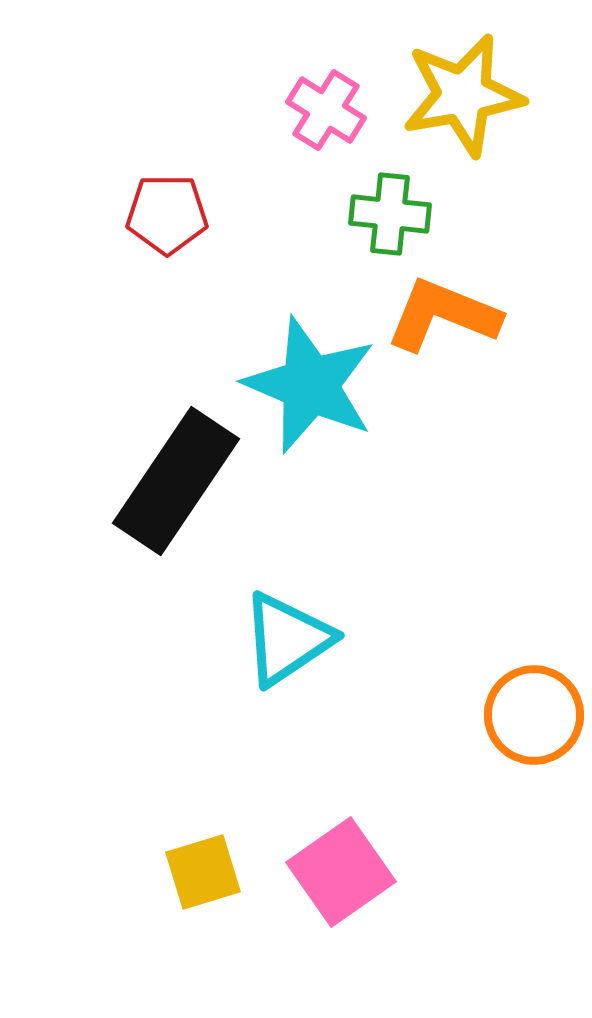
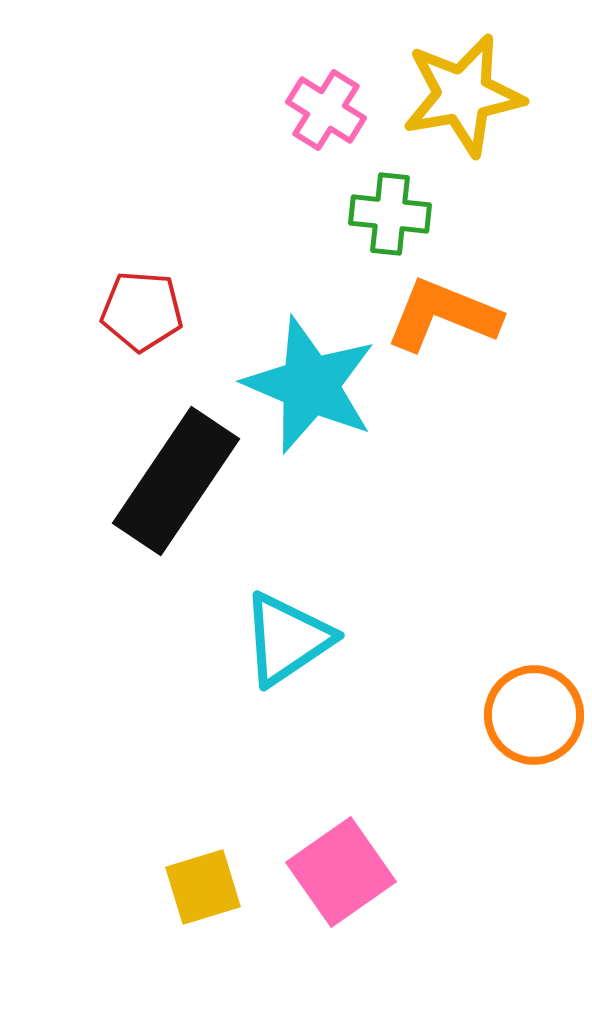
red pentagon: moved 25 px left, 97 px down; rotated 4 degrees clockwise
yellow square: moved 15 px down
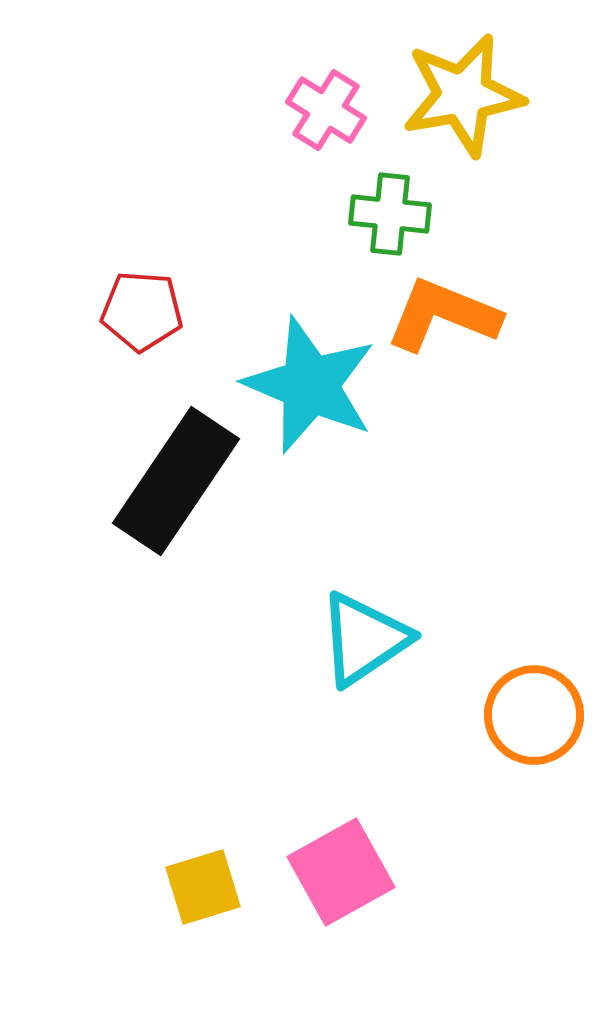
cyan triangle: moved 77 px right
pink square: rotated 6 degrees clockwise
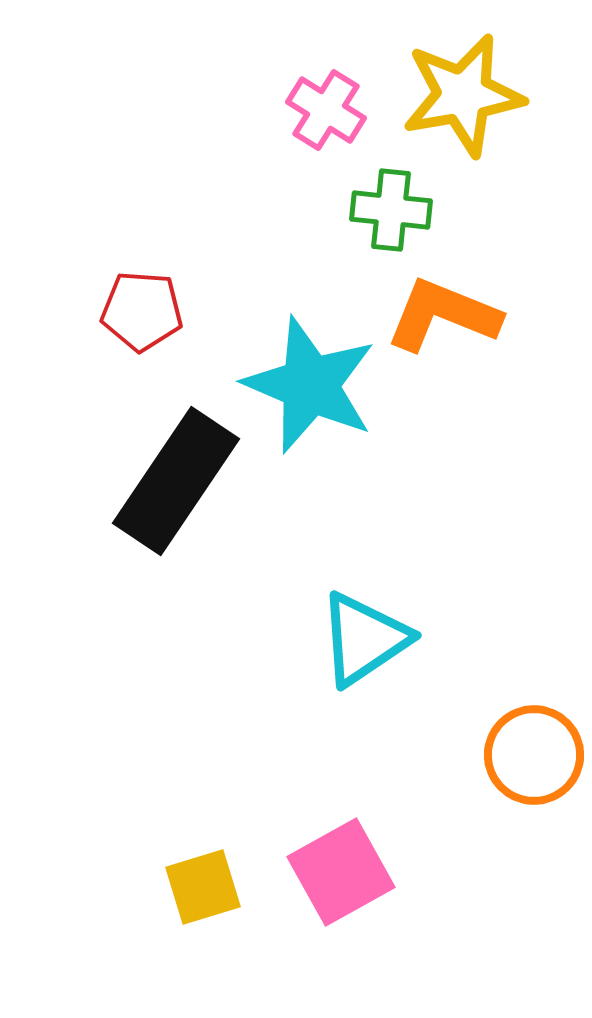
green cross: moved 1 px right, 4 px up
orange circle: moved 40 px down
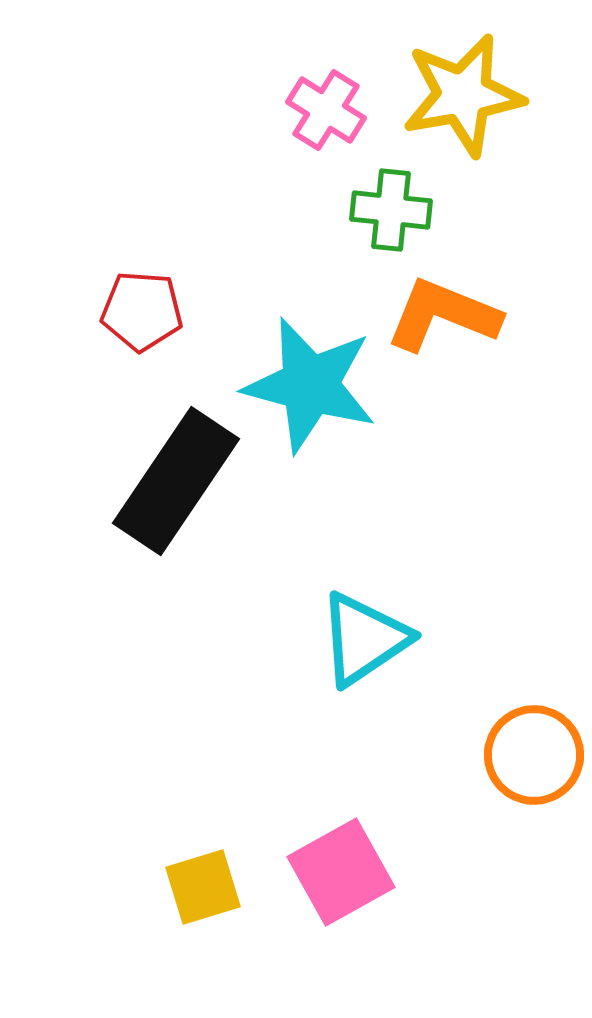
cyan star: rotated 8 degrees counterclockwise
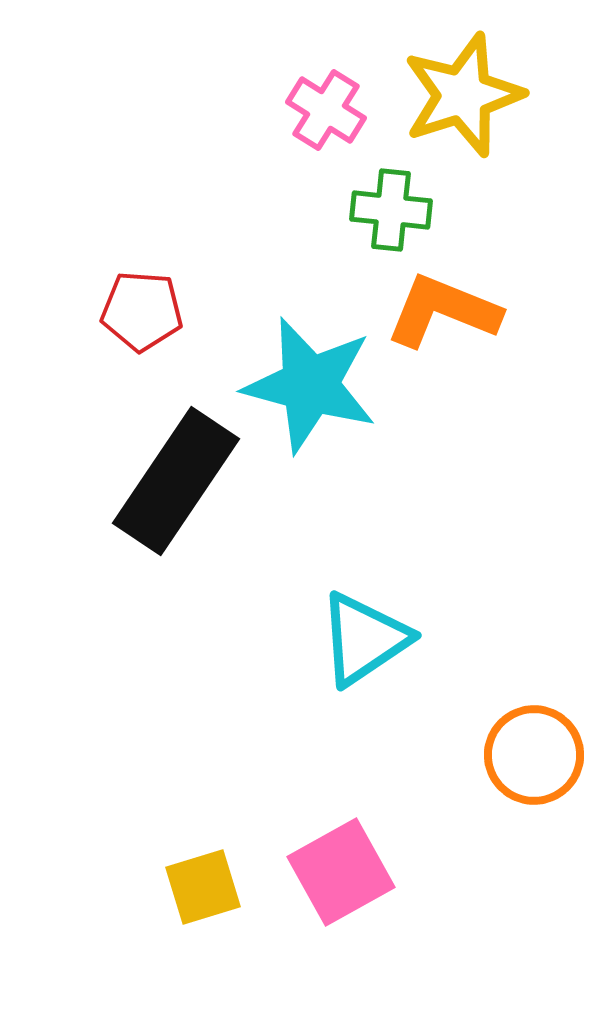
yellow star: rotated 8 degrees counterclockwise
orange L-shape: moved 4 px up
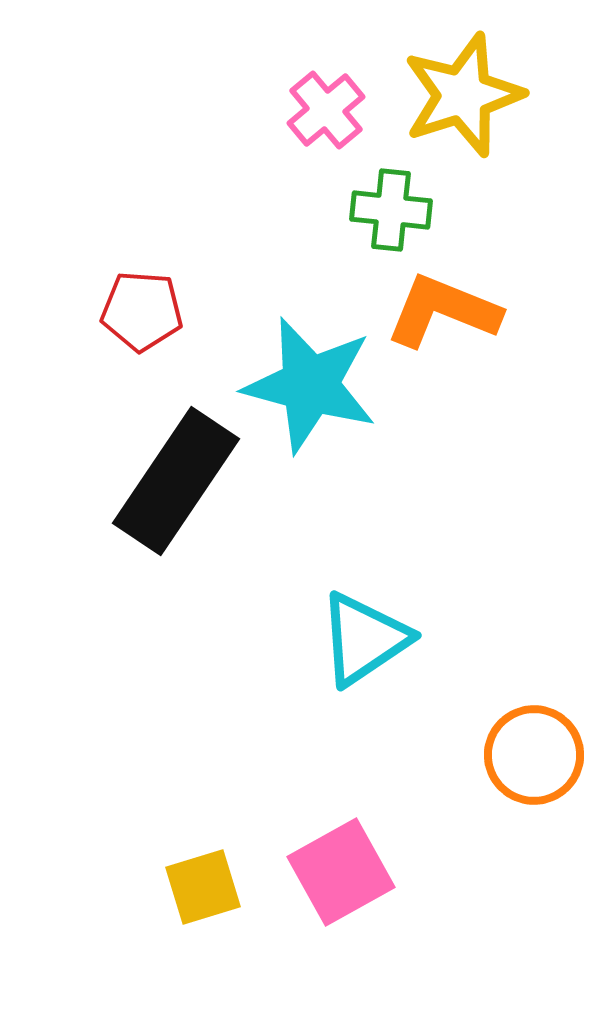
pink cross: rotated 18 degrees clockwise
